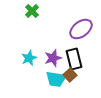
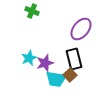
green cross: rotated 24 degrees counterclockwise
purple ellipse: rotated 15 degrees counterclockwise
purple star: moved 8 px left, 5 px down
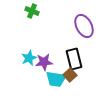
purple ellipse: moved 3 px right, 3 px up; rotated 65 degrees counterclockwise
purple star: moved 1 px left, 1 px up; rotated 12 degrees clockwise
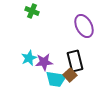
black rectangle: moved 1 px right, 2 px down
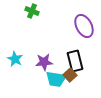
cyan star: moved 14 px left, 1 px down; rotated 21 degrees counterclockwise
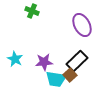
purple ellipse: moved 2 px left, 1 px up
black rectangle: moved 2 px right; rotated 60 degrees clockwise
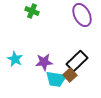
purple ellipse: moved 10 px up
